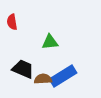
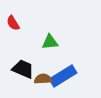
red semicircle: moved 1 px right, 1 px down; rotated 21 degrees counterclockwise
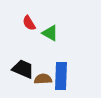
red semicircle: moved 16 px right
green triangle: moved 9 px up; rotated 36 degrees clockwise
blue rectangle: moved 2 px left; rotated 56 degrees counterclockwise
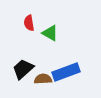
red semicircle: rotated 21 degrees clockwise
black trapezoid: rotated 65 degrees counterclockwise
blue rectangle: moved 5 px right, 4 px up; rotated 68 degrees clockwise
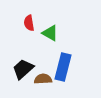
blue rectangle: moved 3 px left, 5 px up; rotated 56 degrees counterclockwise
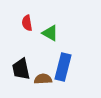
red semicircle: moved 2 px left
black trapezoid: moved 2 px left; rotated 60 degrees counterclockwise
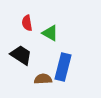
black trapezoid: moved 14 px up; rotated 135 degrees clockwise
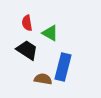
black trapezoid: moved 6 px right, 5 px up
brown semicircle: rotated 12 degrees clockwise
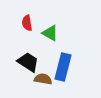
black trapezoid: moved 1 px right, 12 px down
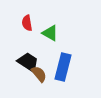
brown semicircle: moved 4 px left, 5 px up; rotated 42 degrees clockwise
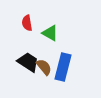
brown semicircle: moved 5 px right, 7 px up
